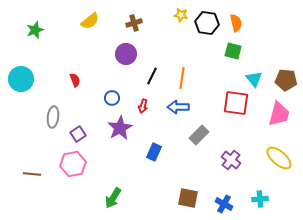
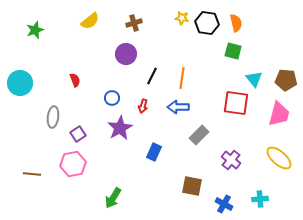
yellow star: moved 1 px right, 3 px down
cyan circle: moved 1 px left, 4 px down
brown square: moved 4 px right, 12 px up
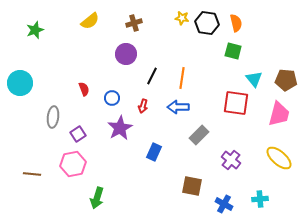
red semicircle: moved 9 px right, 9 px down
green arrow: moved 16 px left; rotated 15 degrees counterclockwise
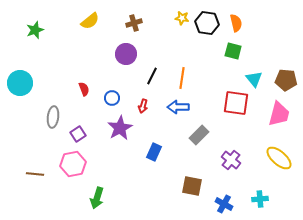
brown line: moved 3 px right
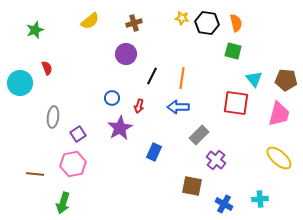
red semicircle: moved 37 px left, 21 px up
red arrow: moved 4 px left
purple cross: moved 15 px left
green arrow: moved 34 px left, 5 px down
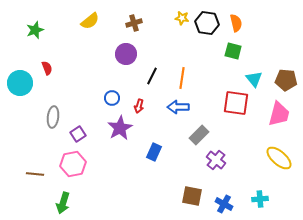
brown square: moved 10 px down
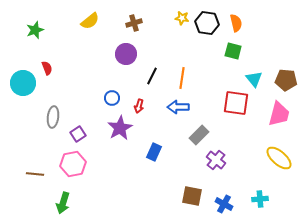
cyan circle: moved 3 px right
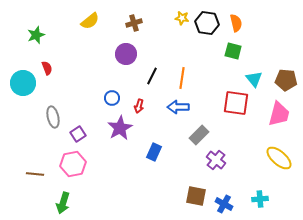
green star: moved 1 px right, 5 px down
gray ellipse: rotated 20 degrees counterclockwise
brown square: moved 4 px right
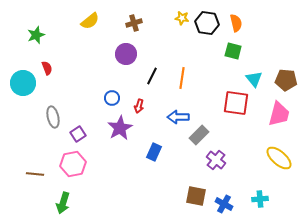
blue arrow: moved 10 px down
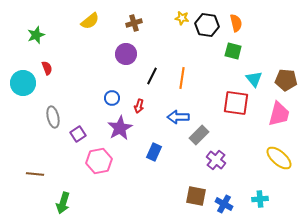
black hexagon: moved 2 px down
pink hexagon: moved 26 px right, 3 px up
